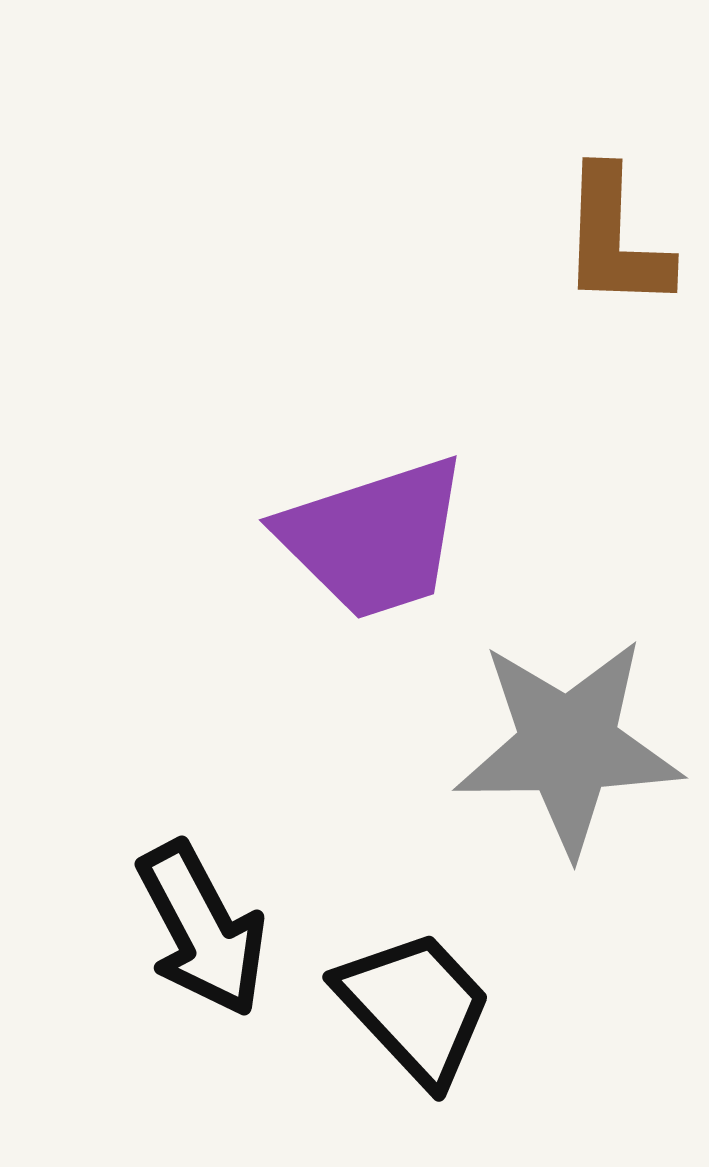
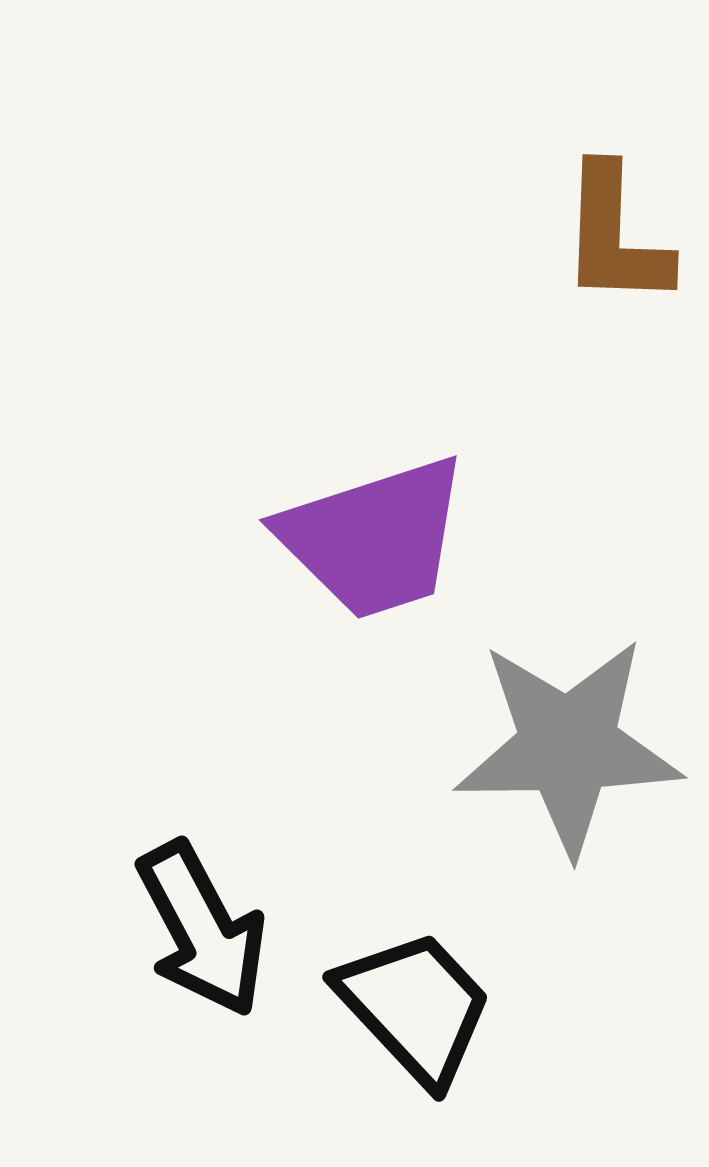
brown L-shape: moved 3 px up
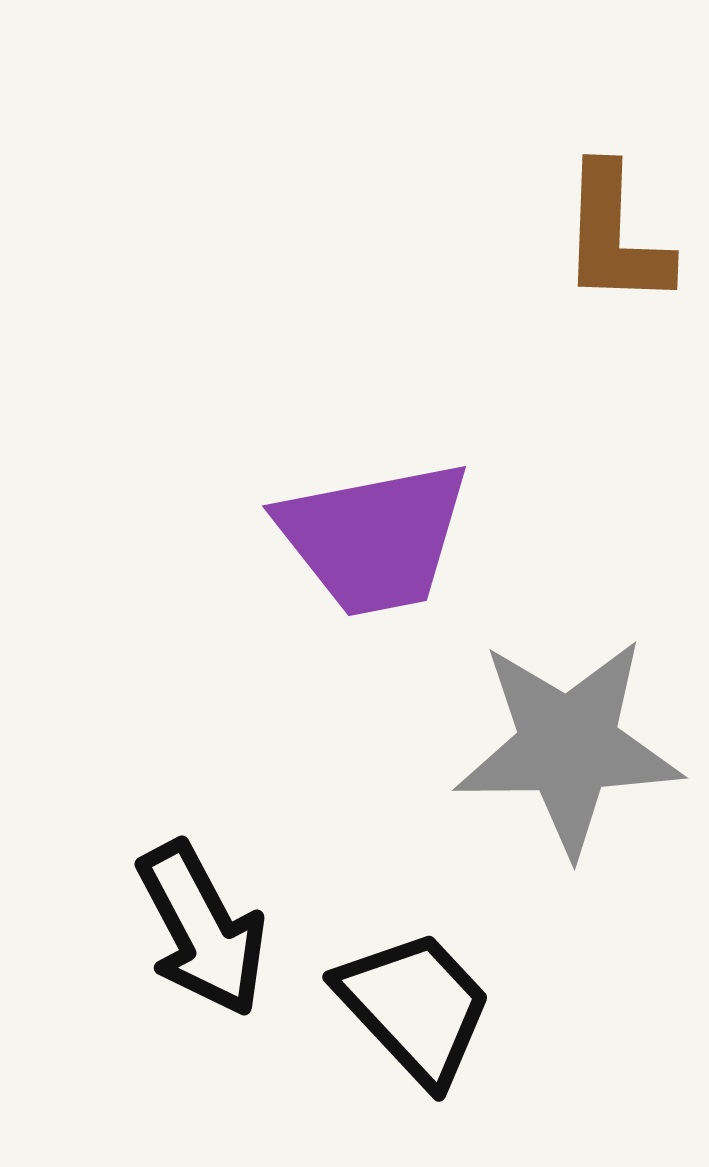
purple trapezoid: rotated 7 degrees clockwise
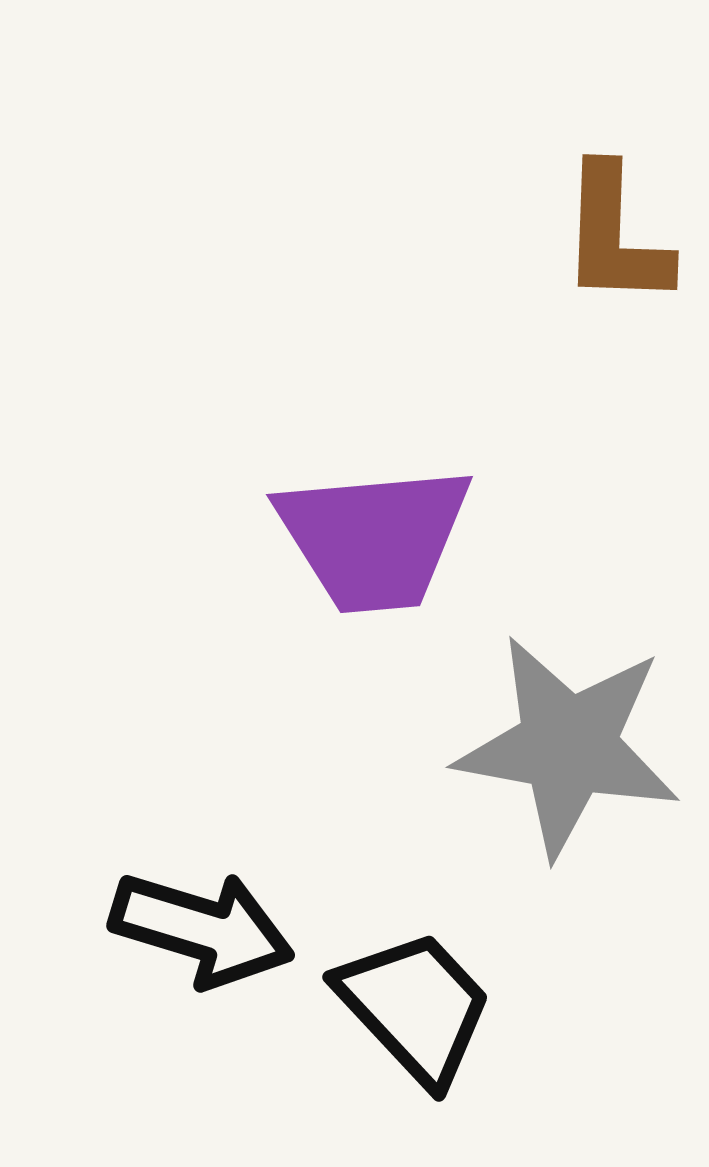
purple trapezoid: rotated 6 degrees clockwise
gray star: rotated 11 degrees clockwise
black arrow: rotated 45 degrees counterclockwise
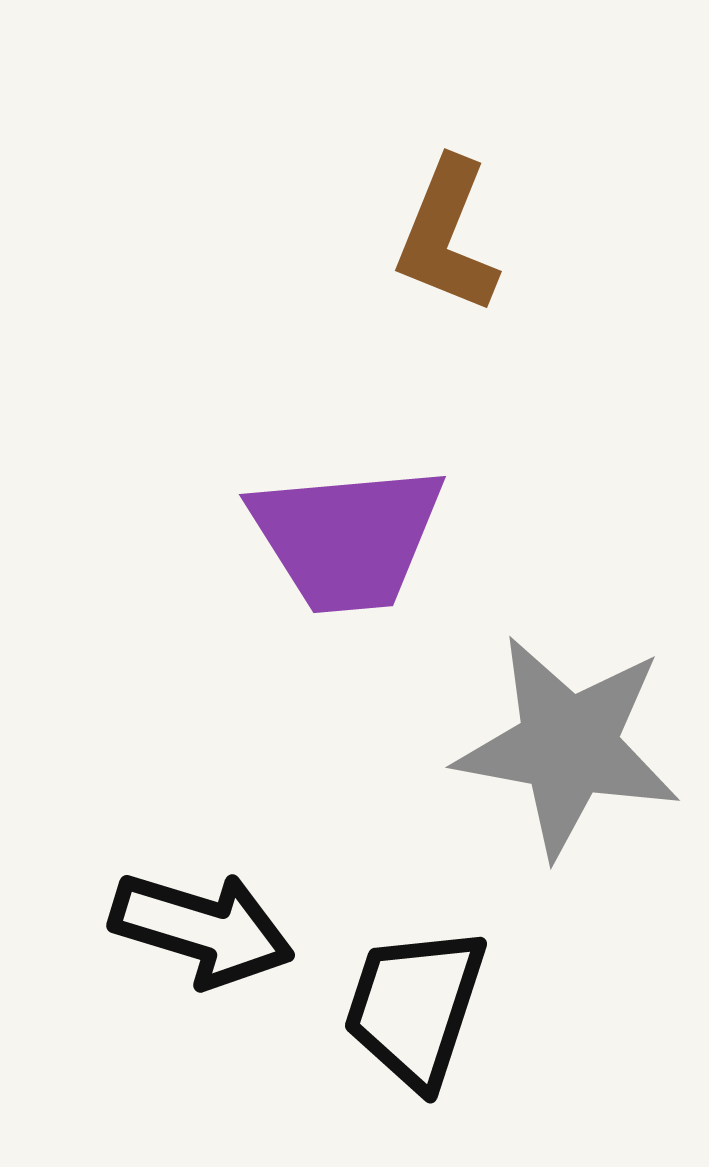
brown L-shape: moved 168 px left; rotated 20 degrees clockwise
purple trapezoid: moved 27 px left
black trapezoid: rotated 119 degrees counterclockwise
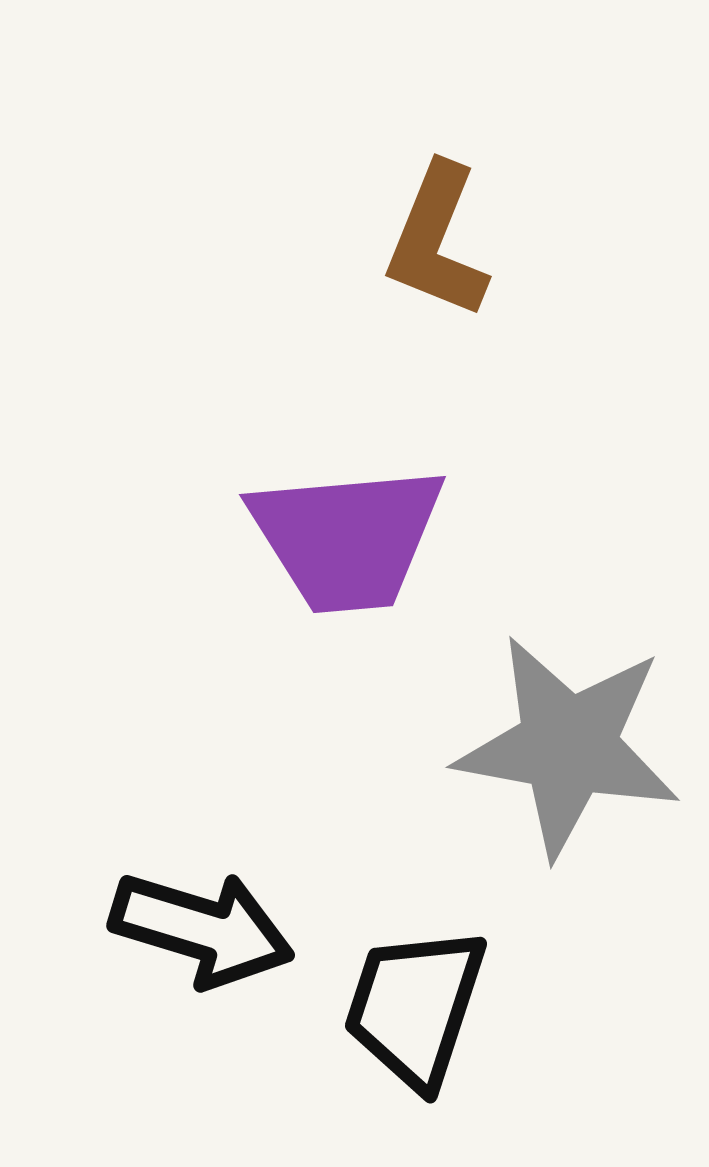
brown L-shape: moved 10 px left, 5 px down
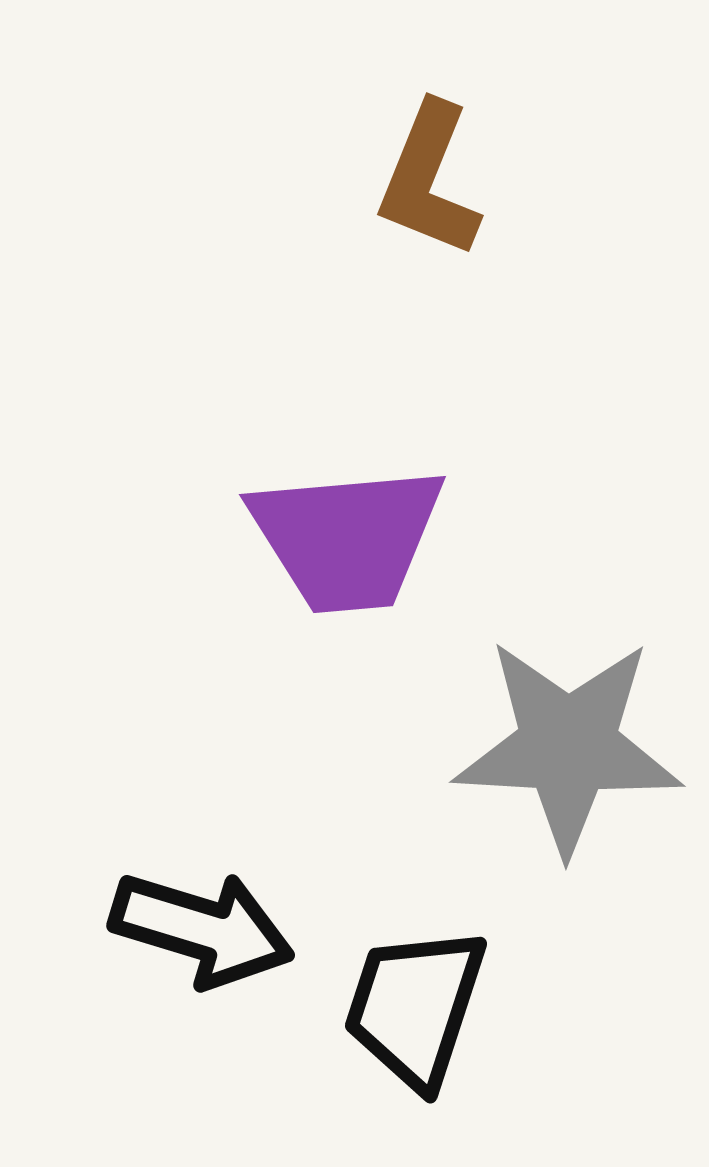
brown L-shape: moved 8 px left, 61 px up
gray star: rotated 7 degrees counterclockwise
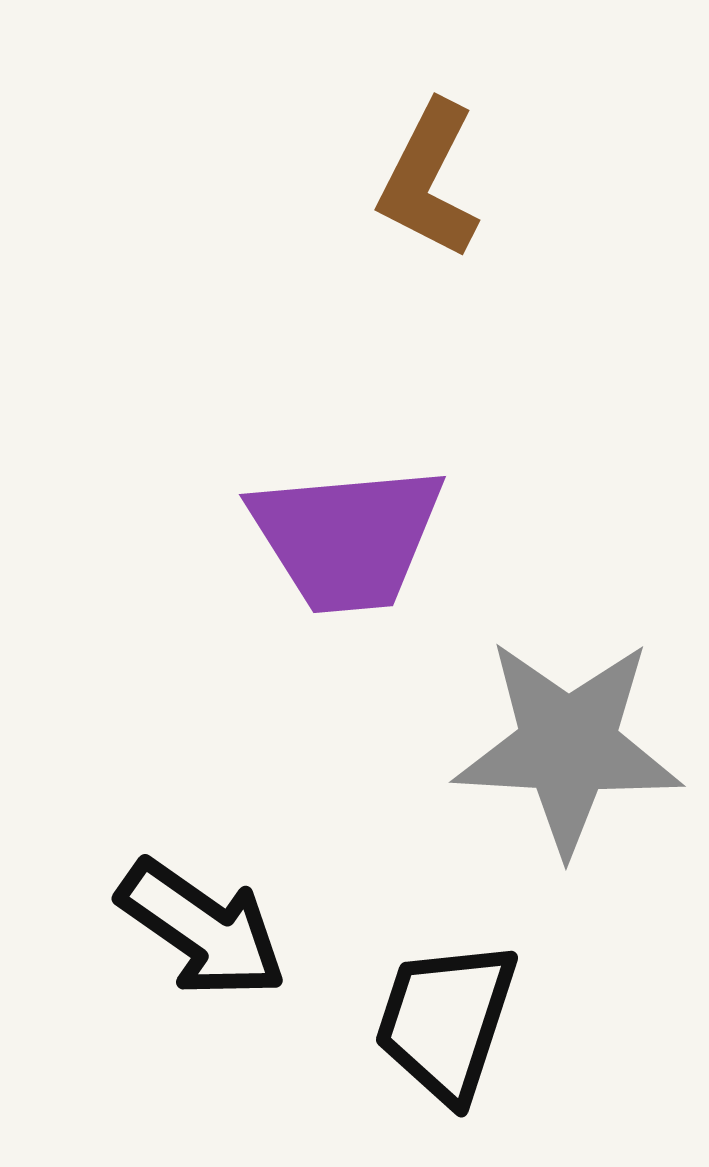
brown L-shape: rotated 5 degrees clockwise
black arrow: rotated 18 degrees clockwise
black trapezoid: moved 31 px right, 14 px down
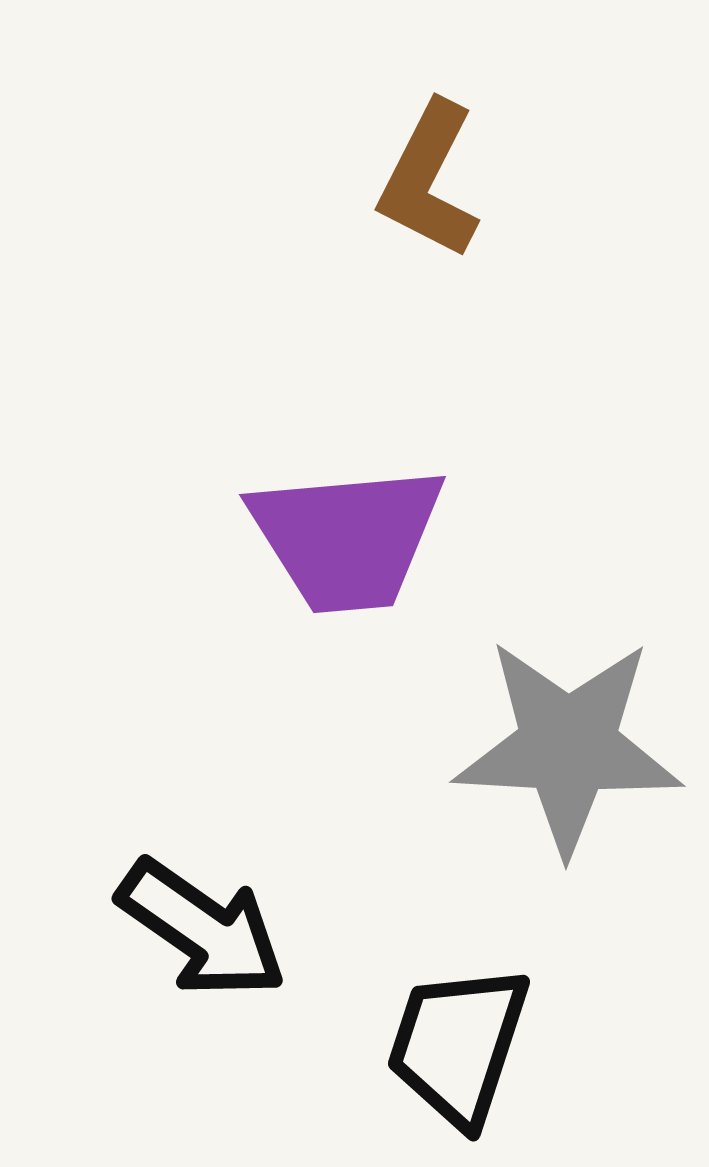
black trapezoid: moved 12 px right, 24 px down
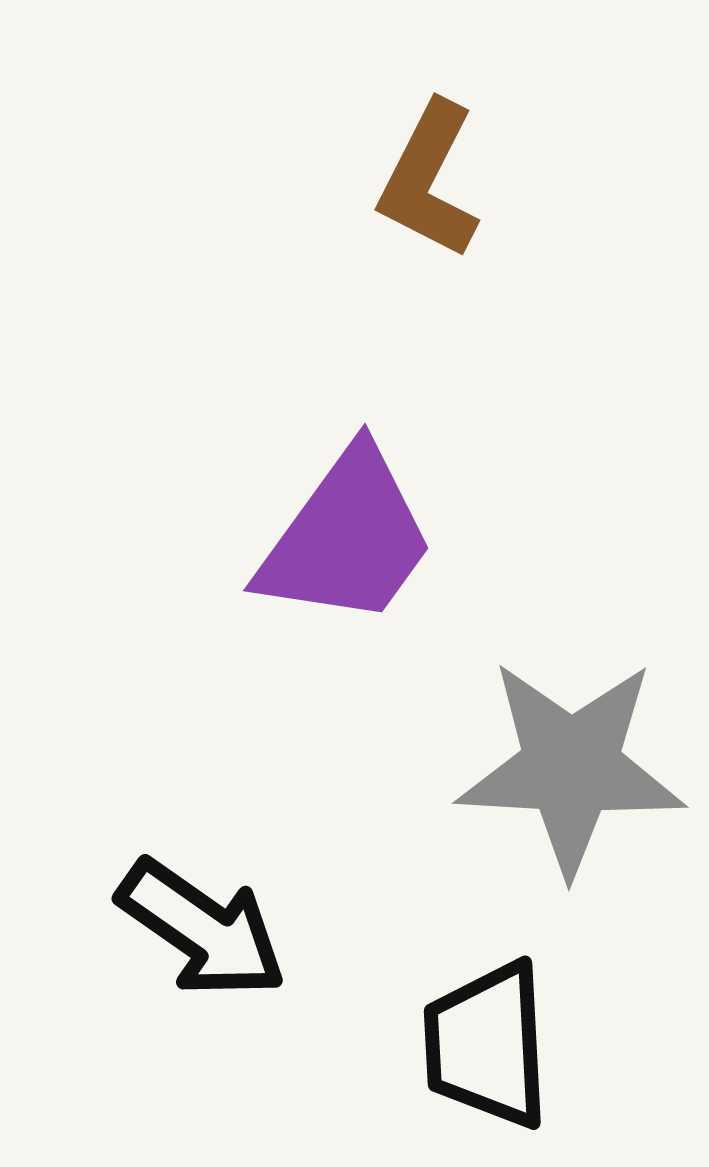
purple trapezoid: rotated 49 degrees counterclockwise
gray star: moved 3 px right, 21 px down
black trapezoid: moved 29 px right; rotated 21 degrees counterclockwise
